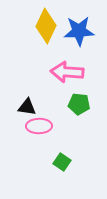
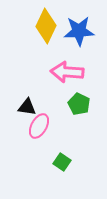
green pentagon: rotated 20 degrees clockwise
pink ellipse: rotated 60 degrees counterclockwise
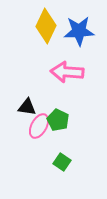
green pentagon: moved 21 px left, 16 px down
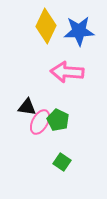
pink ellipse: moved 1 px right, 4 px up
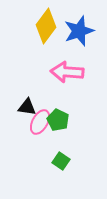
yellow diamond: rotated 12 degrees clockwise
blue star: rotated 16 degrees counterclockwise
green square: moved 1 px left, 1 px up
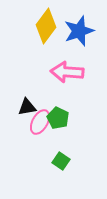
black triangle: rotated 18 degrees counterclockwise
green pentagon: moved 2 px up
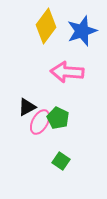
blue star: moved 3 px right
black triangle: rotated 18 degrees counterclockwise
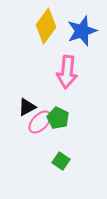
pink arrow: rotated 88 degrees counterclockwise
pink ellipse: rotated 15 degrees clockwise
